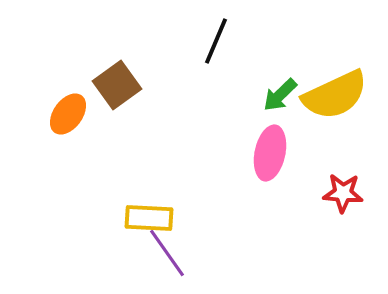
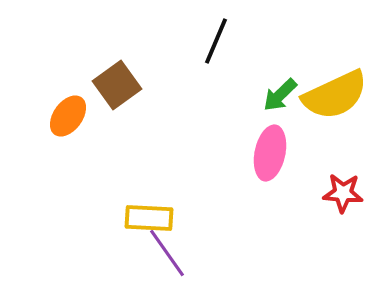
orange ellipse: moved 2 px down
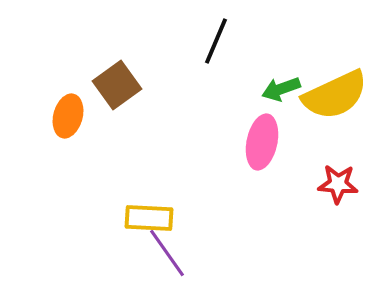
green arrow: moved 1 px right, 6 px up; rotated 24 degrees clockwise
orange ellipse: rotated 21 degrees counterclockwise
pink ellipse: moved 8 px left, 11 px up
red star: moved 5 px left, 9 px up
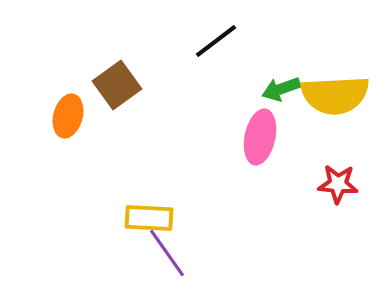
black line: rotated 30 degrees clockwise
yellow semicircle: rotated 22 degrees clockwise
pink ellipse: moved 2 px left, 5 px up
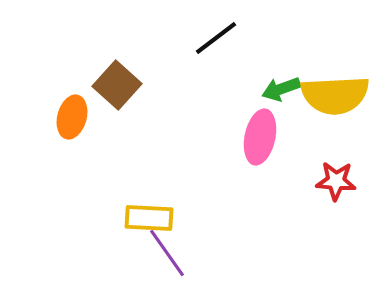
black line: moved 3 px up
brown square: rotated 12 degrees counterclockwise
orange ellipse: moved 4 px right, 1 px down
red star: moved 2 px left, 3 px up
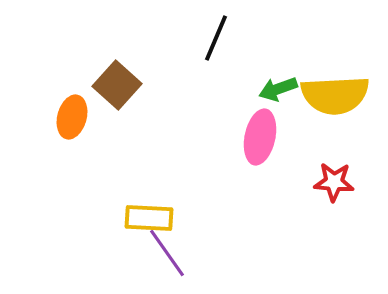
black line: rotated 30 degrees counterclockwise
green arrow: moved 3 px left
red star: moved 2 px left, 1 px down
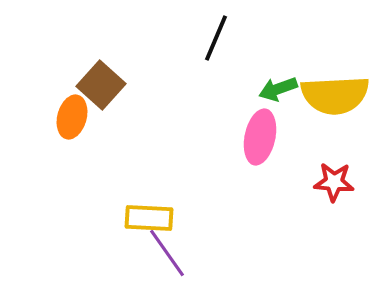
brown square: moved 16 px left
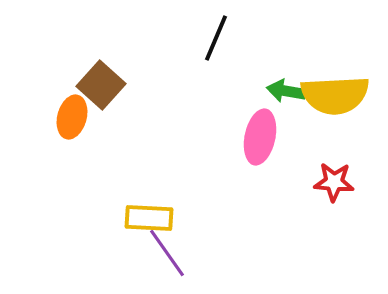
green arrow: moved 8 px right, 2 px down; rotated 30 degrees clockwise
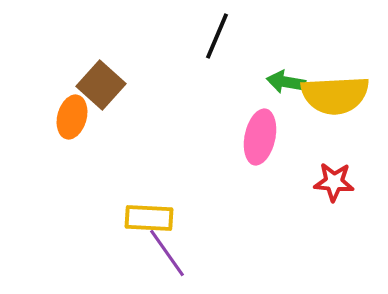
black line: moved 1 px right, 2 px up
green arrow: moved 9 px up
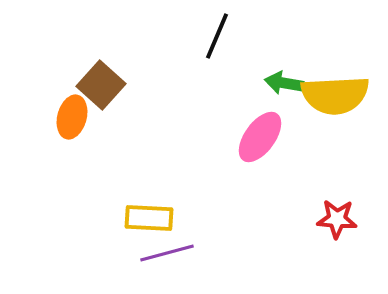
green arrow: moved 2 px left, 1 px down
pink ellipse: rotated 24 degrees clockwise
red star: moved 3 px right, 37 px down
purple line: rotated 70 degrees counterclockwise
